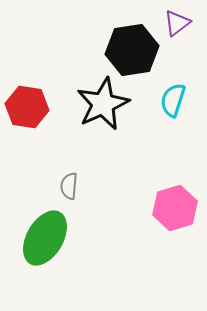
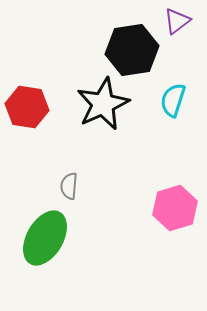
purple triangle: moved 2 px up
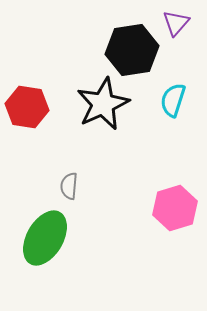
purple triangle: moved 1 px left, 2 px down; rotated 12 degrees counterclockwise
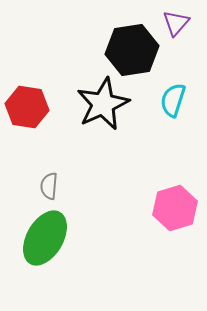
gray semicircle: moved 20 px left
